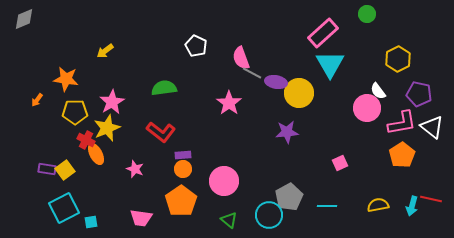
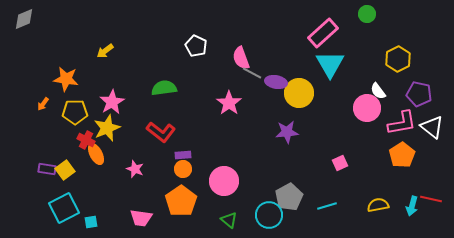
orange arrow at (37, 100): moved 6 px right, 4 px down
cyan line at (327, 206): rotated 18 degrees counterclockwise
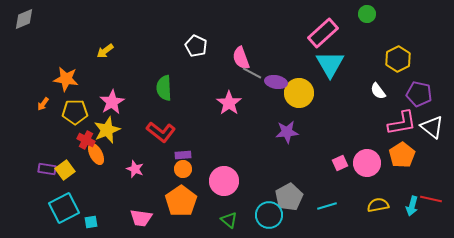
green semicircle at (164, 88): rotated 85 degrees counterclockwise
pink circle at (367, 108): moved 55 px down
yellow star at (107, 128): moved 2 px down
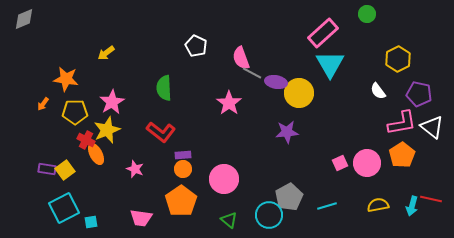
yellow arrow at (105, 51): moved 1 px right, 2 px down
pink circle at (224, 181): moved 2 px up
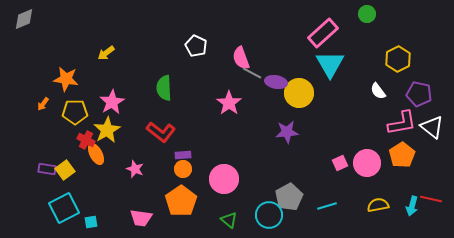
yellow star at (107, 130): rotated 8 degrees counterclockwise
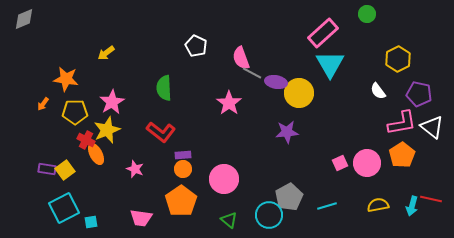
yellow star at (107, 130): rotated 8 degrees clockwise
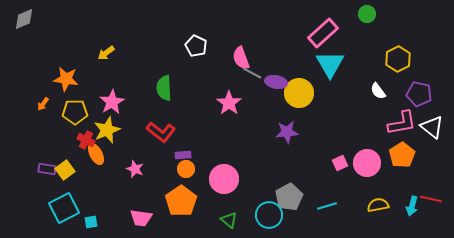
orange circle at (183, 169): moved 3 px right
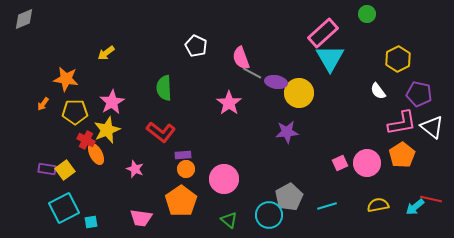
cyan triangle at (330, 64): moved 6 px up
cyan arrow at (412, 206): moved 3 px right, 1 px down; rotated 36 degrees clockwise
